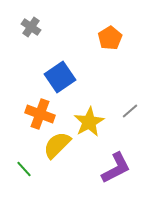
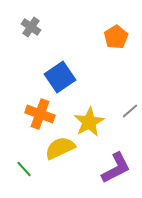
orange pentagon: moved 6 px right, 1 px up
yellow semicircle: moved 3 px right, 3 px down; rotated 20 degrees clockwise
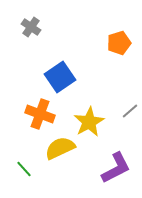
orange pentagon: moved 3 px right, 6 px down; rotated 15 degrees clockwise
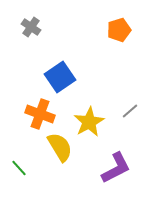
orange pentagon: moved 13 px up
yellow semicircle: moved 1 px up; rotated 84 degrees clockwise
green line: moved 5 px left, 1 px up
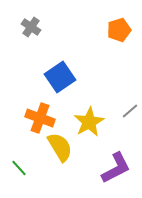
orange cross: moved 4 px down
